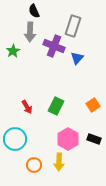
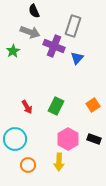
gray arrow: rotated 72 degrees counterclockwise
orange circle: moved 6 px left
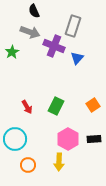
green star: moved 1 px left, 1 px down
black rectangle: rotated 24 degrees counterclockwise
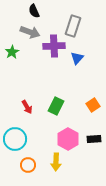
purple cross: rotated 25 degrees counterclockwise
yellow arrow: moved 3 px left
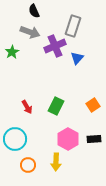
purple cross: moved 1 px right; rotated 20 degrees counterclockwise
